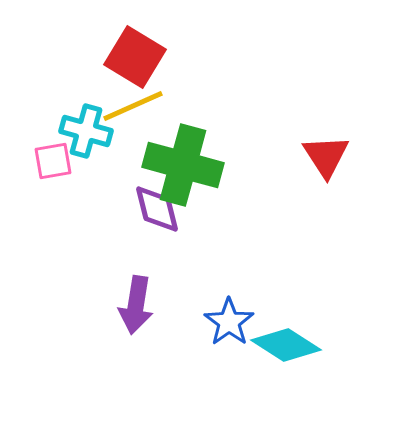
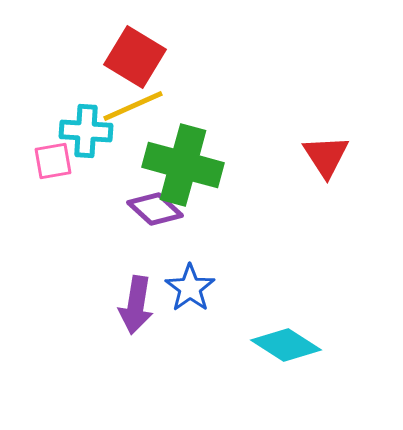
cyan cross: rotated 12 degrees counterclockwise
purple diamond: moved 2 px left; rotated 34 degrees counterclockwise
blue star: moved 39 px left, 34 px up
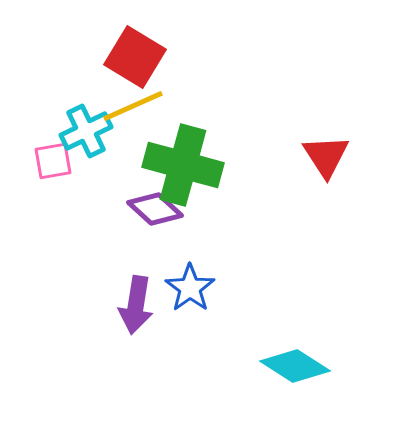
cyan cross: rotated 30 degrees counterclockwise
cyan diamond: moved 9 px right, 21 px down
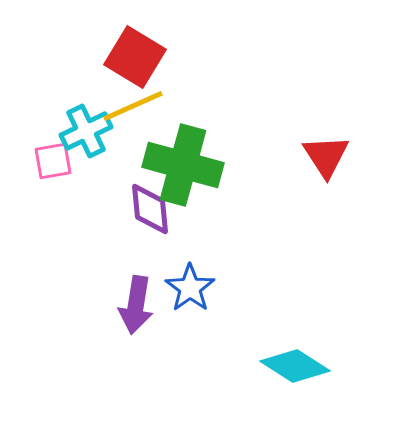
purple diamond: moved 5 px left; rotated 42 degrees clockwise
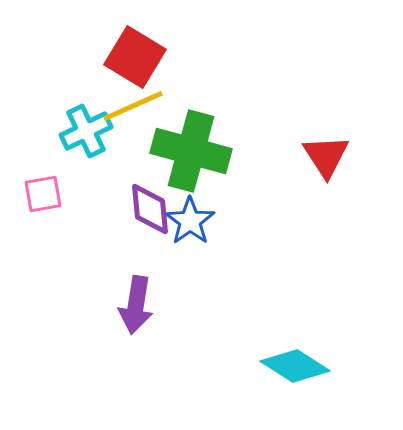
pink square: moved 10 px left, 33 px down
green cross: moved 8 px right, 14 px up
blue star: moved 67 px up
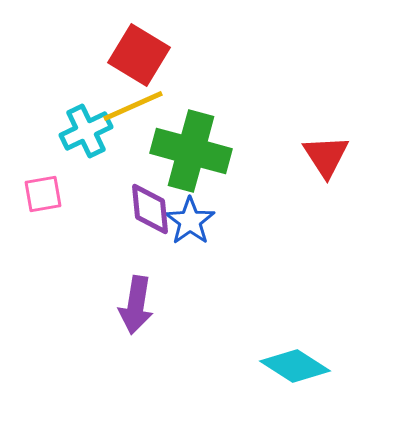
red square: moved 4 px right, 2 px up
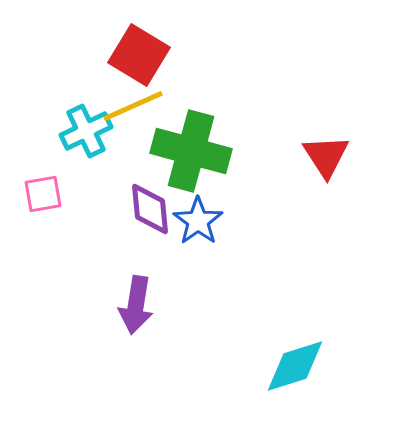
blue star: moved 8 px right
cyan diamond: rotated 50 degrees counterclockwise
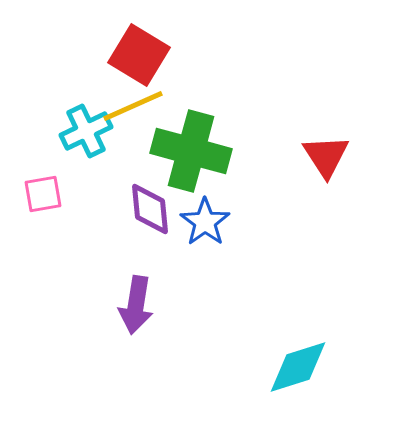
blue star: moved 7 px right, 1 px down
cyan diamond: moved 3 px right, 1 px down
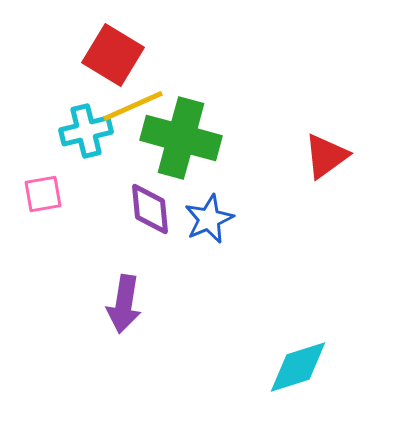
red square: moved 26 px left
cyan cross: rotated 12 degrees clockwise
green cross: moved 10 px left, 13 px up
red triangle: rotated 27 degrees clockwise
blue star: moved 4 px right, 3 px up; rotated 12 degrees clockwise
purple arrow: moved 12 px left, 1 px up
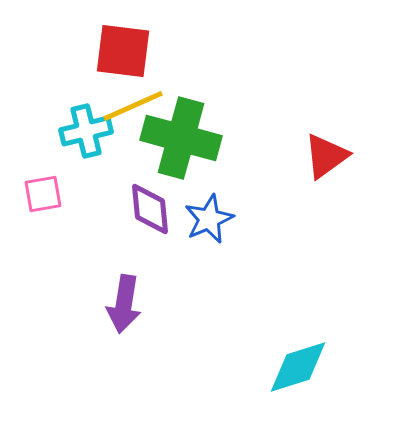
red square: moved 10 px right, 4 px up; rotated 24 degrees counterclockwise
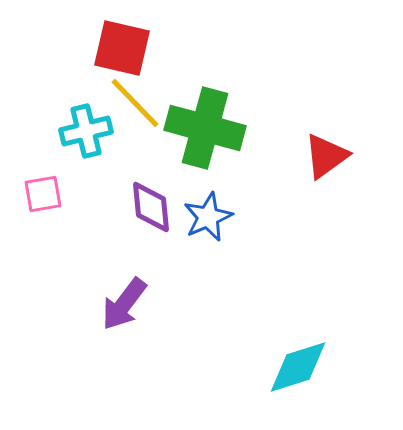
red square: moved 1 px left, 3 px up; rotated 6 degrees clockwise
yellow line: moved 2 px right, 3 px up; rotated 70 degrees clockwise
green cross: moved 24 px right, 10 px up
purple diamond: moved 1 px right, 2 px up
blue star: moved 1 px left, 2 px up
purple arrow: rotated 28 degrees clockwise
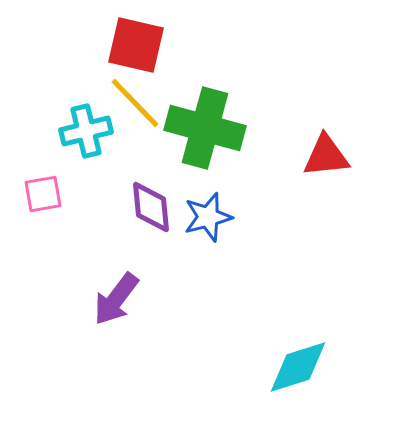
red square: moved 14 px right, 3 px up
red triangle: rotated 30 degrees clockwise
blue star: rotated 9 degrees clockwise
purple arrow: moved 8 px left, 5 px up
